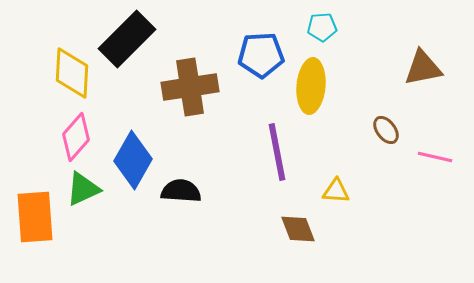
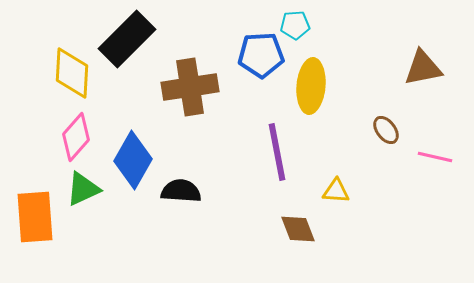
cyan pentagon: moved 27 px left, 2 px up
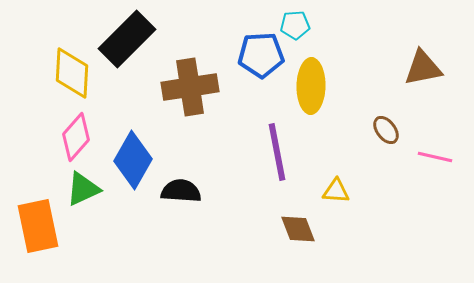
yellow ellipse: rotated 4 degrees counterclockwise
orange rectangle: moved 3 px right, 9 px down; rotated 8 degrees counterclockwise
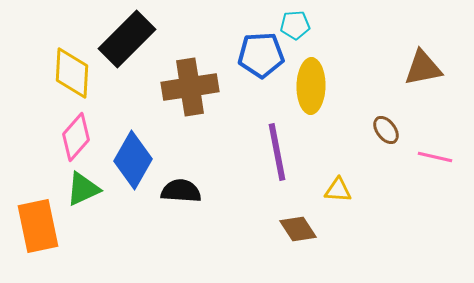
yellow triangle: moved 2 px right, 1 px up
brown diamond: rotated 12 degrees counterclockwise
